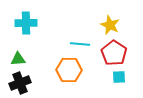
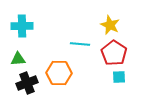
cyan cross: moved 4 px left, 3 px down
orange hexagon: moved 10 px left, 3 px down
black cross: moved 7 px right
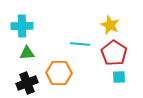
green triangle: moved 9 px right, 6 px up
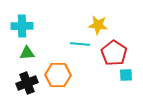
yellow star: moved 12 px left; rotated 18 degrees counterclockwise
orange hexagon: moved 1 px left, 2 px down
cyan square: moved 7 px right, 2 px up
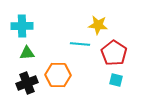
cyan square: moved 10 px left, 5 px down; rotated 16 degrees clockwise
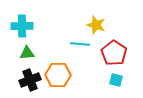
yellow star: moved 2 px left; rotated 12 degrees clockwise
black cross: moved 3 px right, 3 px up
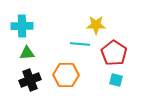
yellow star: rotated 18 degrees counterclockwise
orange hexagon: moved 8 px right
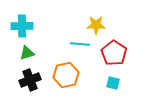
green triangle: rotated 14 degrees counterclockwise
orange hexagon: rotated 15 degrees counterclockwise
cyan square: moved 3 px left, 3 px down
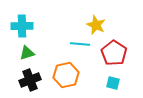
yellow star: rotated 24 degrees clockwise
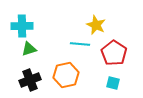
green triangle: moved 2 px right, 4 px up
